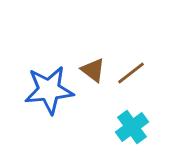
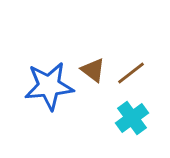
blue star: moved 4 px up
cyan cross: moved 9 px up
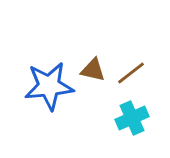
brown triangle: rotated 24 degrees counterclockwise
cyan cross: rotated 12 degrees clockwise
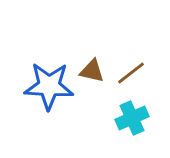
brown triangle: moved 1 px left, 1 px down
blue star: rotated 9 degrees clockwise
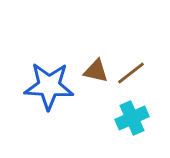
brown triangle: moved 4 px right
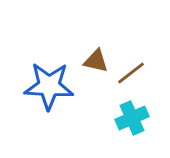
brown triangle: moved 10 px up
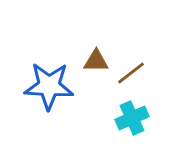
brown triangle: rotated 12 degrees counterclockwise
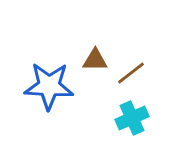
brown triangle: moved 1 px left, 1 px up
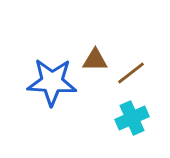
blue star: moved 3 px right, 4 px up
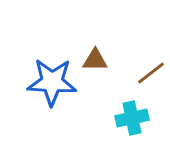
brown line: moved 20 px right
cyan cross: rotated 12 degrees clockwise
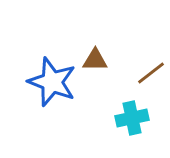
blue star: rotated 18 degrees clockwise
